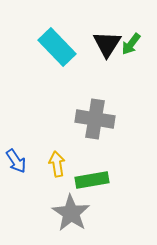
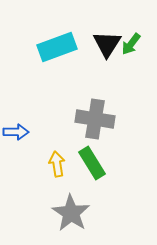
cyan rectangle: rotated 66 degrees counterclockwise
blue arrow: moved 29 px up; rotated 55 degrees counterclockwise
green rectangle: moved 17 px up; rotated 68 degrees clockwise
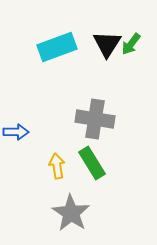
yellow arrow: moved 2 px down
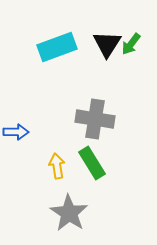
gray star: moved 2 px left
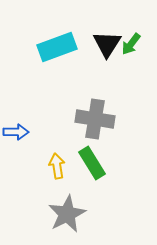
gray star: moved 2 px left, 1 px down; rotated 12 degrees clockwise
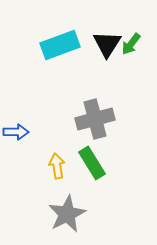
cyan rectangle: moved 3 px right, 2 px up
gray cross: rotated 24 degrees counterclockwise
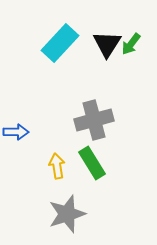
cyan rectangle: moved 2 px up; rotated 27 degrees counterclockwise
gray cross: moved 1 px left, 1 px down
gray star: rotated 9 degrees clockwise
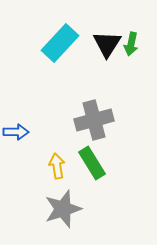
green arrow: rotated 25 degrees counterclockwise
gray star: moved 4 px left, 5 px up
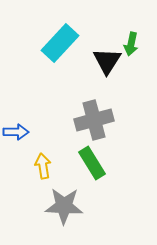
black triangle: moved 17 px down
yellow arrow: moved 14 px left
gray star: moved 1 px right, 3 px up; rotated 21 degrees clockwise
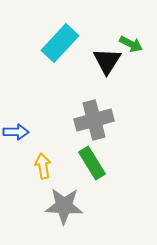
green arrow: rotated 75 degrees counterclockwise
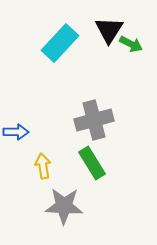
black triangle: moved 2 px right, 31 px up
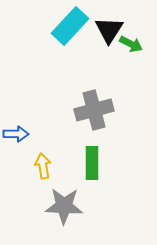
cyan rectangle: moved 10 px right, 17 px up
gray cross: moved 10 px up
blue arrow: moved 2 px down
green rectangle: rotated 32 degrees clockwise
